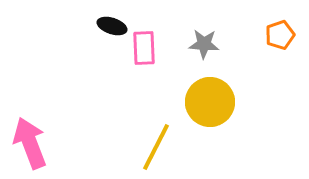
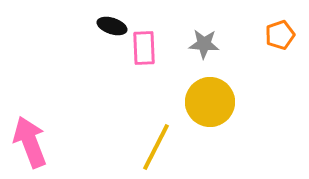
pink arrow: moved 1 px up
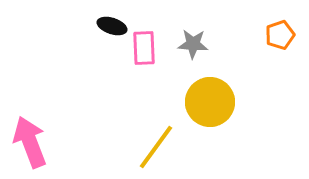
gray star: moved 11 px left
yellow line: rotated 9 degrees clockwise
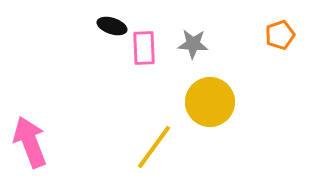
yellow line: moved 2 px left
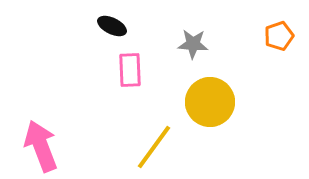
black ellipse: rotated 8 degrees clockwise
orange pentagon: moved 1 px left, 1 px down
pink rectangle: moved 14 px left, 22 px down
pink arrow: moved 11 px right, 4 px down
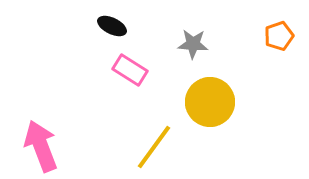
pink rectangle: rotated 56 degrees counterclockwise
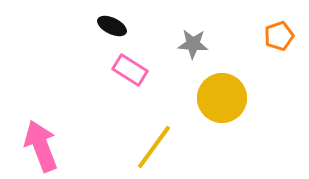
yellow circle: moved 12 px right, 4 px up
